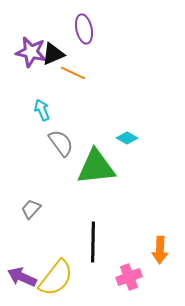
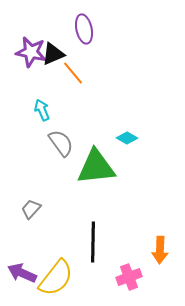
orange line: rotated 25 degrees clockwise
purple arrow: moved 4 px up
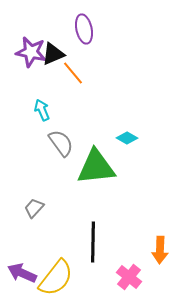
gray trapezoid: moved 3 px right, 1 px up
pink cross: rotated 30 degrees counterclockwise
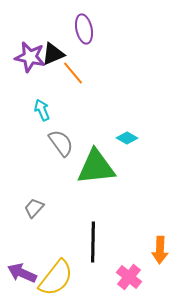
purple star: moved 1 px left, 5 px down
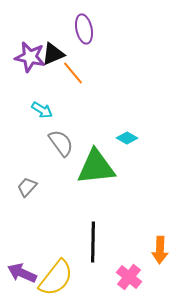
cyan arrow: rotated 145 degrees clockwise
gray trapezoid: moved 7 px left, 21 px up
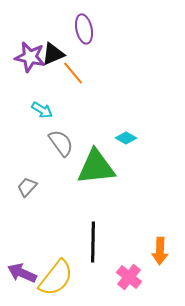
cyan diamond: moved 1 px left
orange arrow: moved 1 px down
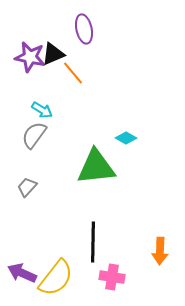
gray semicircle: moved 27 px left, 8 px up; rotated 108 degrees counterclockwise
pink cross: moved 17 px left; rotated 30 degrees counterclockwise
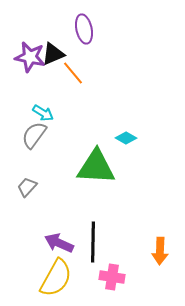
cyan arrow: moved 1 px right, 3 px down
green triangle: rotated 9 degrees clockwise
purple arrow: moved 37 px right, 30 px up
yellow semicircle: rotated 9 degrees counterclockwise
